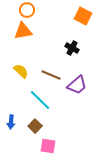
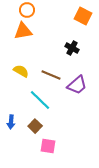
yellow semicircle: rotated 14 degrees counterclockwise
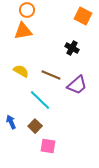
blue arrow: rotated 152 degrees clockwise
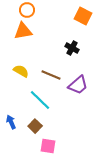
purple trapezoid: moved 1 px right
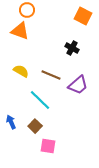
orange triangle: moved 3 px left; rotated 30 degrees clockwise
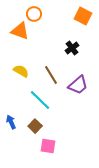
orange circle: moved 7 px right, 4 px down
black cross: rotated 24 degrees clockwise
brown line: rotated 36 degrees clockwise
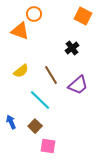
yellow semicircle: rotated 112 degrees clockwise
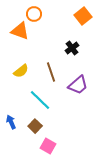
orange square: rotated 24 degrees clockwise
brown line: moved 3 px up; rotated 12 degrees clockwise
pink square: rotated 21 degrees clockwise
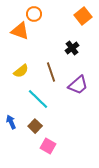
cyan line: moved 2 px left, 1 px up
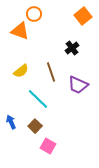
purple trapezoid: rotated 65 degrees clockwise
